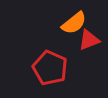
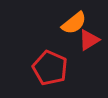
red triangle: rotated 10 degrees counterclockwise
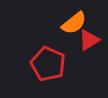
red pentagon: moved 2 px left, 4 px up
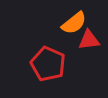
red triangle: rotated 25 degrees clockwise
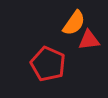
orange semicircle: rotated 16 degrees counterclockwise
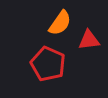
orange semicircle: moved 14 px left
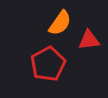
red pentagon: rotated 20 degrees clockwise
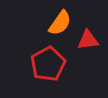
red triangle: moved 1 px left
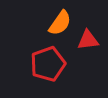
red pentagon: rotated 8 degrees clockwise
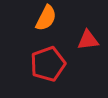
orange semicircle: moved 14 px left, 5 px up; rotated 8 degrees counterclockwise
